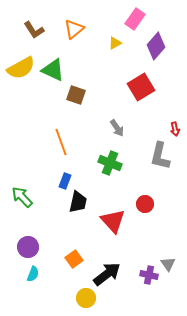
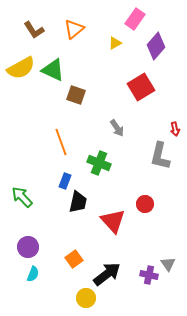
green cross: moved 11 px left
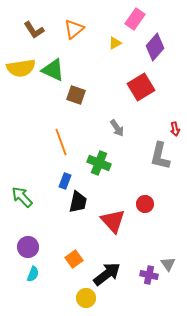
purple diamond: moved 1 px left, 1 px down
yellow semicircle: rotated 20 degrees clockwise
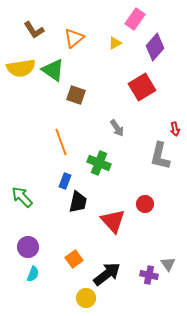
orange triangle: moved 9 px down
green triangle: rotated 10 degrees clockwise
red square: moved 1 px right
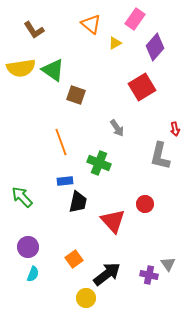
orange triangle: moved 17 px right, 14 px up; rotated 40 degrees counterclockwise
blue rectangle: rotated 63 degrees clockwise
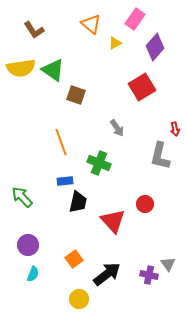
purple circle: moved 2 px up
yellow circle: moved 7 px left, 1 px down
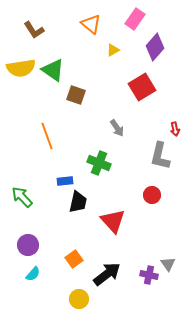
yellow triangle: moved 2 px left, 7 px down
orange line: moved 14 px left, 6 px up
red circle: moved 7 px right, 9 px up
cyan semicircle: rotated 21 degrees clockwise
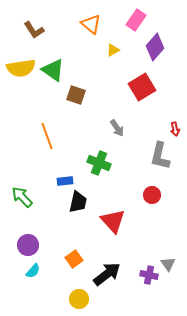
pink rectangle: moved 1 px right, 1 px down
cyan semicircle: moved 3 px up
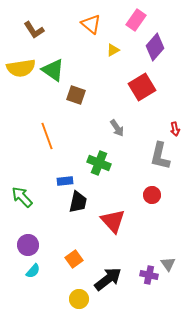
black arrow: moved 1 px right, 5 px down
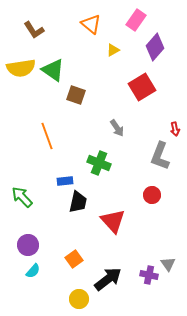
gray L-shape: rotated 8 degrees clockwise
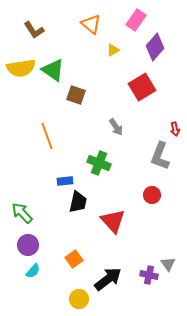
gray arrow: moved 1 px left, 1 px up
green arrow: moved 16 px down
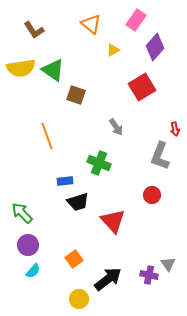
black trapezoid: rotated 60 degrees clockwise
